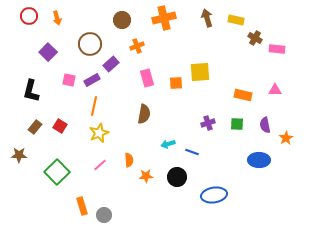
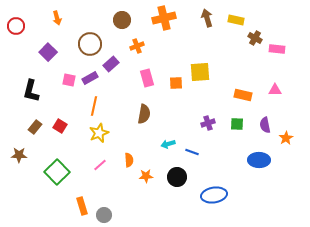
red circle at (29, 16): moved 13 px left, 10 px down
purple rectangle at (92, 80): moved 2 px left, 2 px up
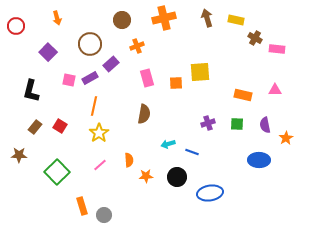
yellow star at (99, 133): rotated 12 degrees counterclockwise
blue ellipse at (214, 195): moved 4 px left, 2 px up
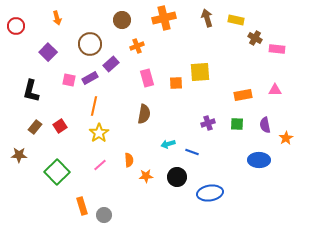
orange rectangle at (243, 95): rotated 24 degrees counterclockwise
red square at (60, 126): rotated 24 degrees clockwise
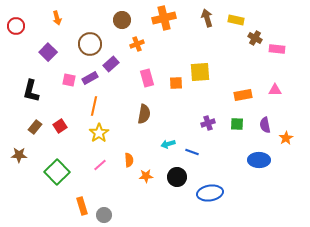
orange cross at (137, 46): moved 2 px up
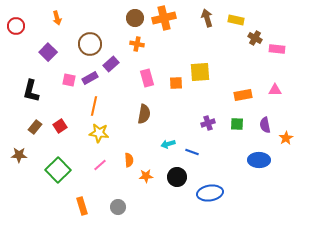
brown circle at (122, 20): moved 13 px right, 2 px up
orange cross at (137, 44): rotated 32 degrees clockwise
yellow star at (99, 133): rotated 30 degrees counterclockwise
green square at (57, 172): moved 1 px right, 2 px up
gray circle at (104, 215): moved 14 px right, 8 px up
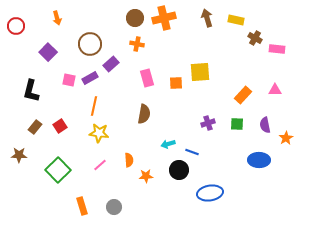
orange rectangle at (243, 95): rotated 36 degrees counterclockwise
black circle at (177, 177): moved 2 px right, 7 px up
gray circle at (118, 207): moved 4 px left
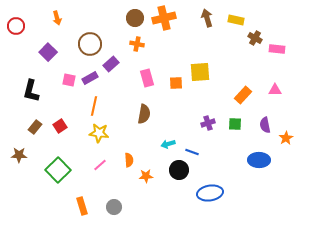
green square at (237, 124): moved 2 px left
